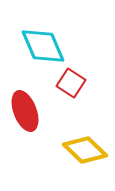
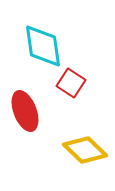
cyan diamond: rotated 15 degrees clockwise
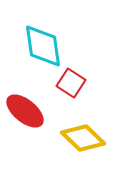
red ellipse: rotated 30 degrees counterclockwise
yellow diamond: moved 2 px left, 12 px up
